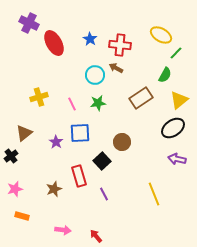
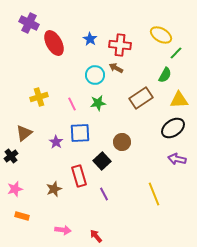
yellow triangle: rotated 36 degrees clockwise
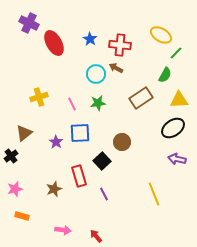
cyan circle: moved 1 px right, 1 px up
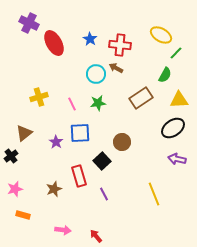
orange rectangle: moved 1 px right, 1 px up
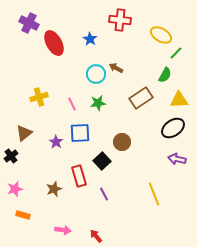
red cross: moved 25 px up
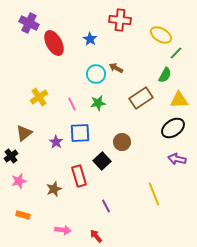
yellow cross: rotated 18 degrees counterclockwise
pink star: moved 4 px right, 8 px up
purple line: moved 2 px right, 12 px down
